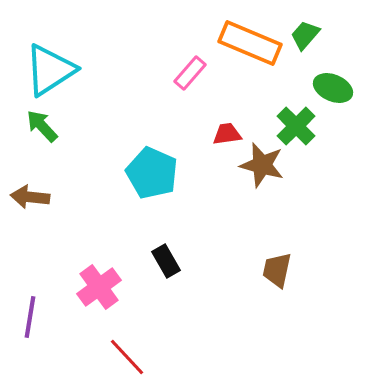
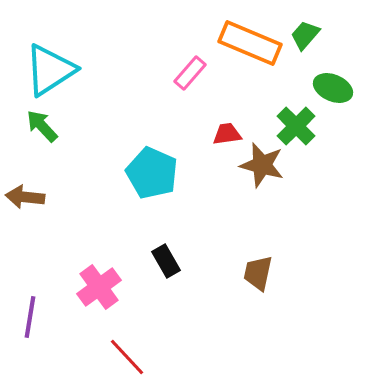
brown arrow: moved 5 px left
brown trapezoid: moved 19 px left, 3 px down
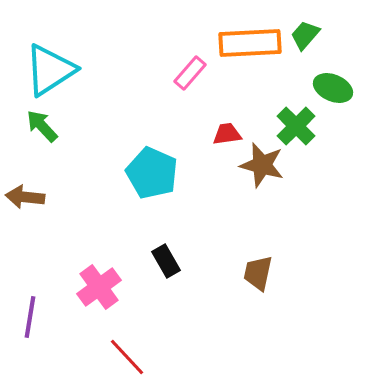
orange rectangle: rotated 26 degrees counterclockwise
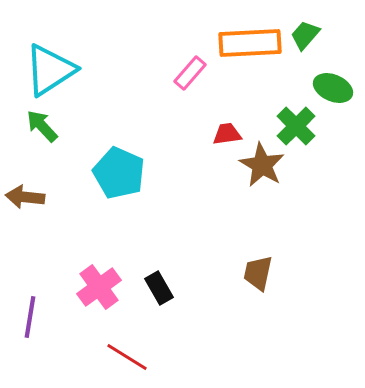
brown star: rotated 15 degrees clockwise
cyan pentagon: moved 33 px left
black rectangle: moved 7 px left, 27 px down
red line: rotated 15 degrees counterclockwise
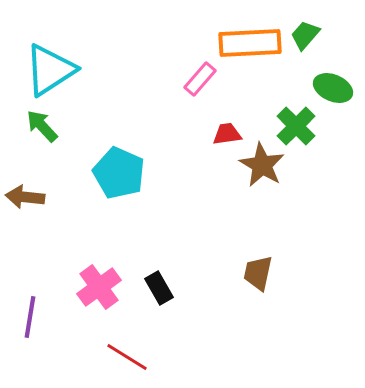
pink rectangle: moved 10 px right, 6 px down
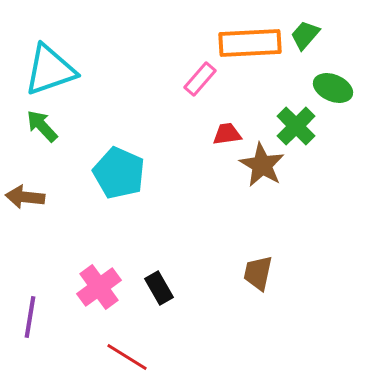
cyan triangle: rotated 14 degrees clockwise
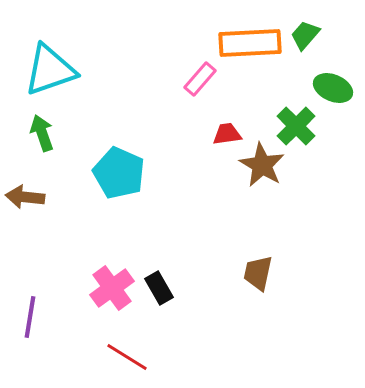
green arrow: moved 7 px down; rotated 24 degrees clockwise
pink cross: moved 13 px right, 1 px down
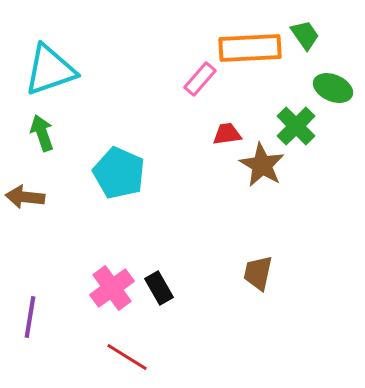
green trapezoid: rotated 104 degrees clockwise
orange rectangle: moved 5 px down
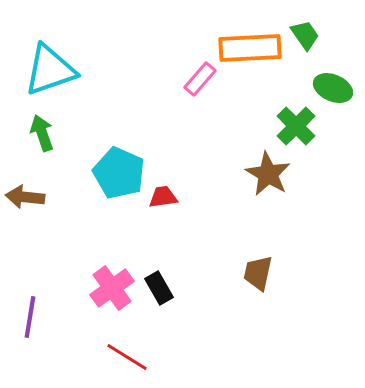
red trapezoid: moved 64 px left, 63 px down
brown star: moved 6 px right, 9 px down
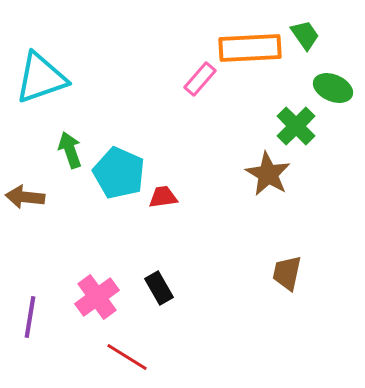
cyan triangle: moved 9 px left, 8 px down
green arrow: moved 28 px right, 17 px down
brown trapezoid: moved 29 px right
pink cross: moved 15 px left, 9 px down
